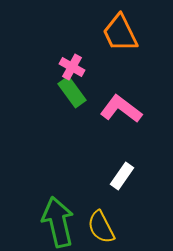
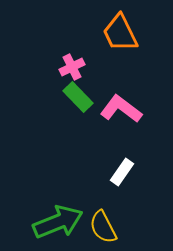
pink cross: rotated 35 degrees clockwise
green rectangle: moved 6 px right, 5 px down; rotated 8 degrees counterclockwise
white rectangle: moved 4 px up
green arrow: rotated 81 degrees clockwise
yellow semicircle: moved 2 px right
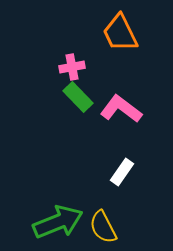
pink cross: rotated 15 degrees clockwise
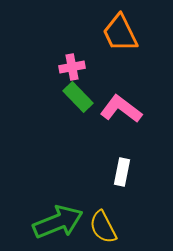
white rectangle: rotated 24 degrees counterclockwise
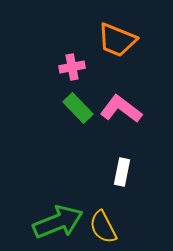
orange trapezoid: moved 3 px left, 7 px down; rotated 42 degrees counterclockwise
green rectangle: moved 11 px down
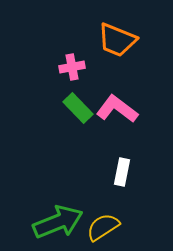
pink L-shape: moved 4 px left
yellow semicircle: rotated 84 degrees clockwise
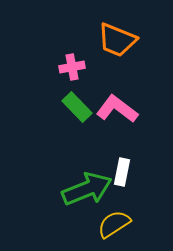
green rectangle: moved 1 px left, 1 px up
green arrow: moved 29 px right, 33 px up
yellow semicircle: moved 11 px right, 3 px up
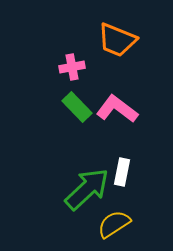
green arrow: rotated 21 degrees counterclockwise
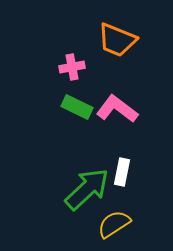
green rectangle: rotated 20 degrees counterclockwise
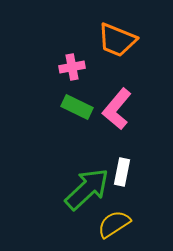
pink L-shape: rotated 87 degrees counterclockwise
